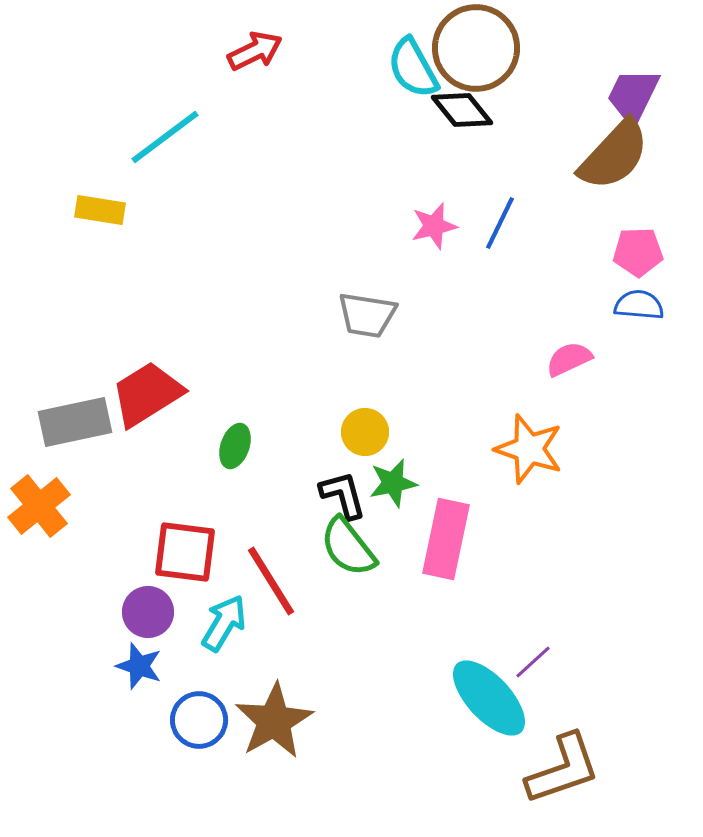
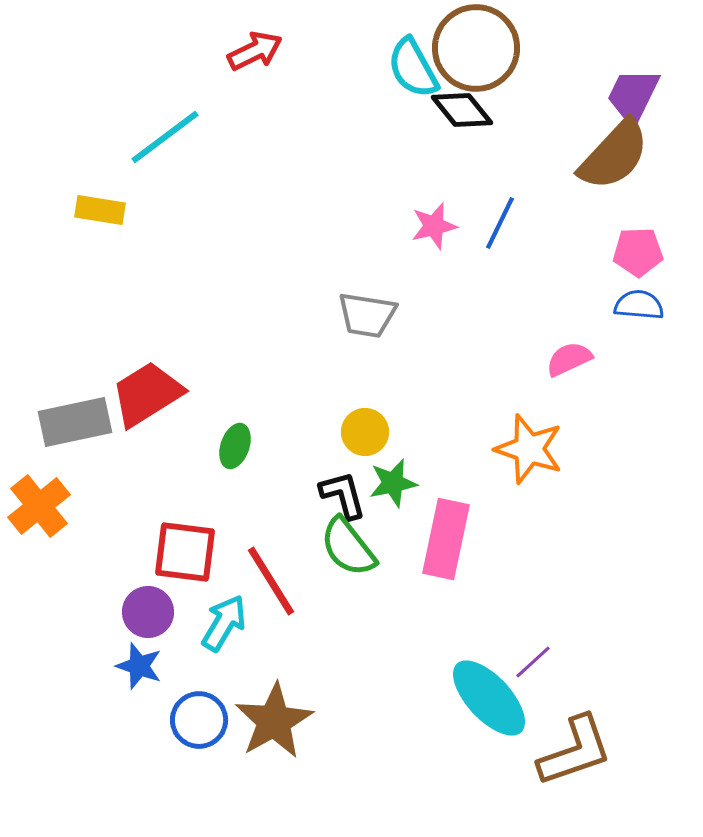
brown L-shape: moved 12 px right, 18 px up
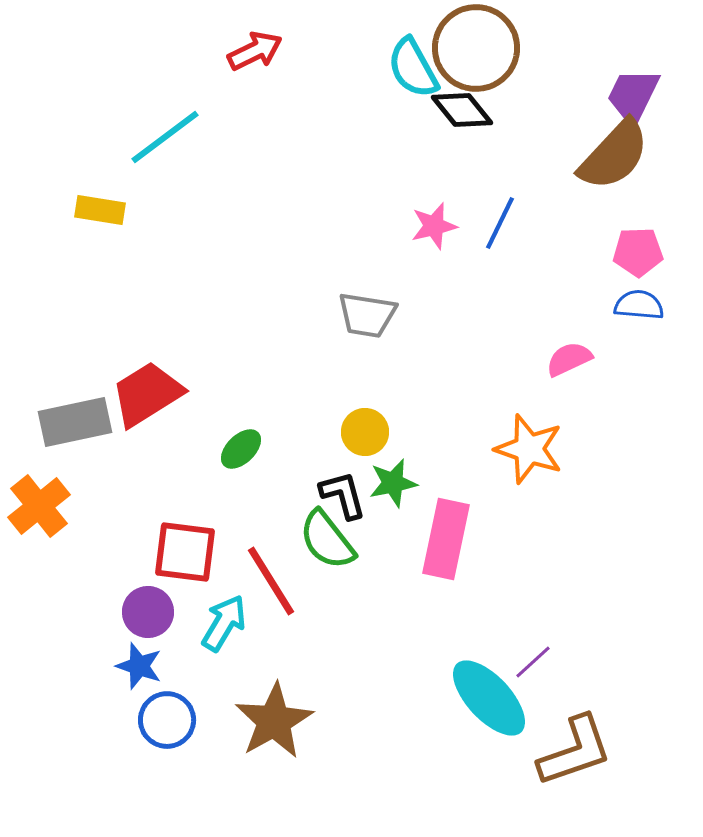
green ellipse: moved 6 px right, 3 px down; rotated 27 degrees clockwise
green semicircle: moved 21 px left, 7 px up
blue circle: moved 32 px left
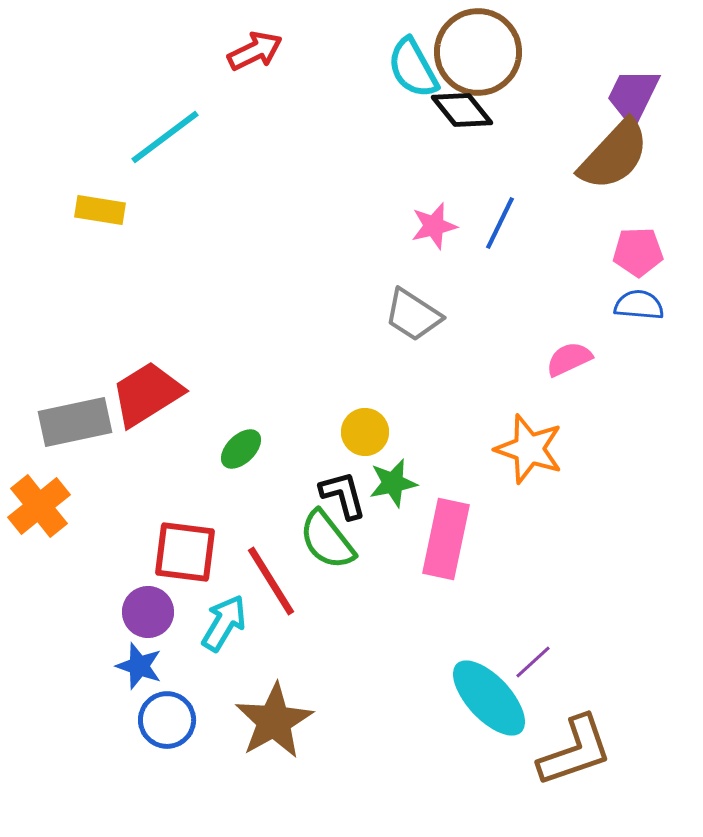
brown circle: moved 2 px right, 4 px down
gray trapezoid: moved 46 px right; rotated 24 degrees clockwise
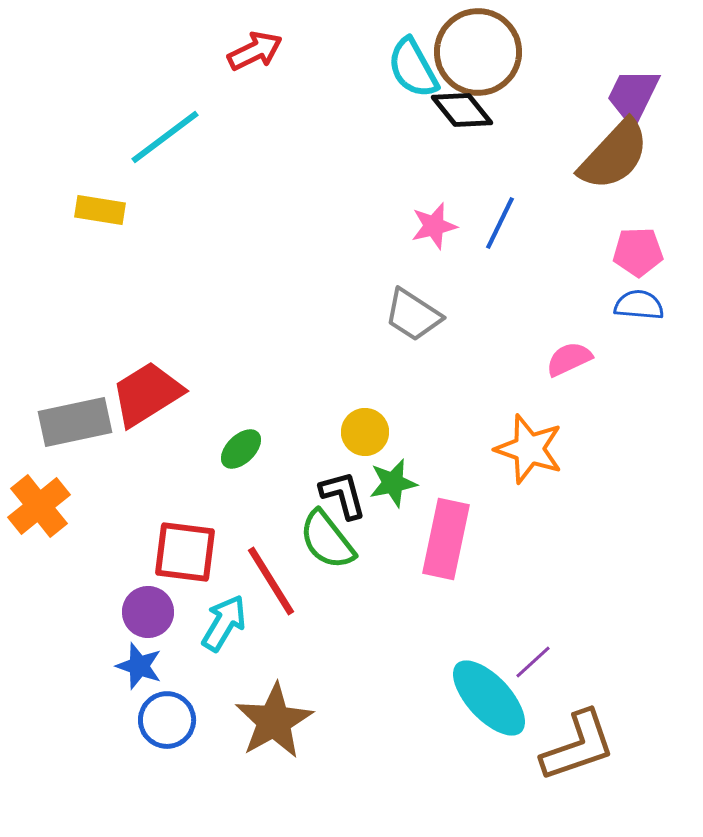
brown L-shape: moved 3 px right, 5 px up
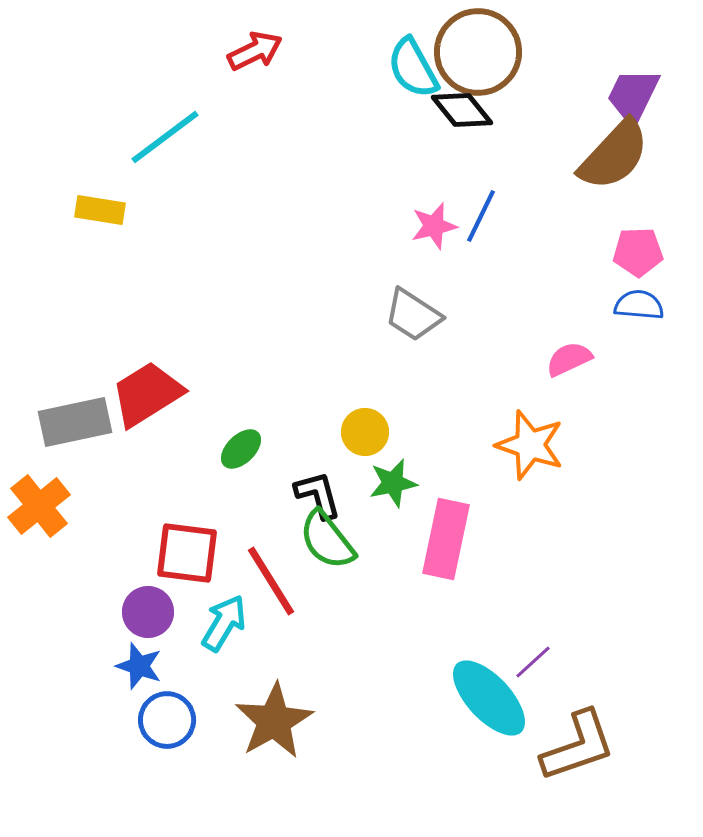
blue line: moved 19 px left, 7 px up
orange star: moved 1 px right, 4 px up
black L-shape: moved 25 px left
red square: moved 2 px right, 1 px down
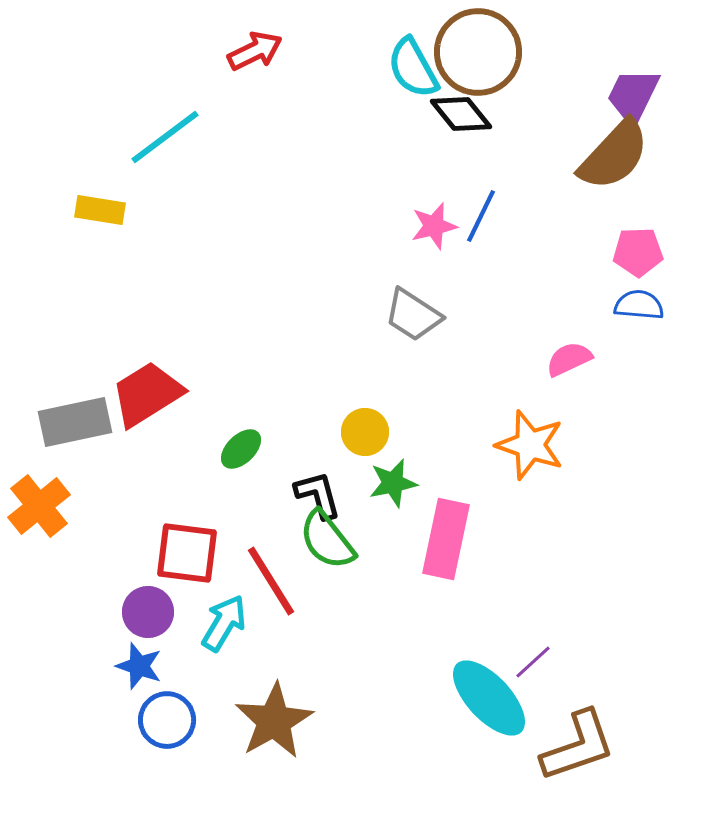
black diamond: moved 1 px left, 4 px down
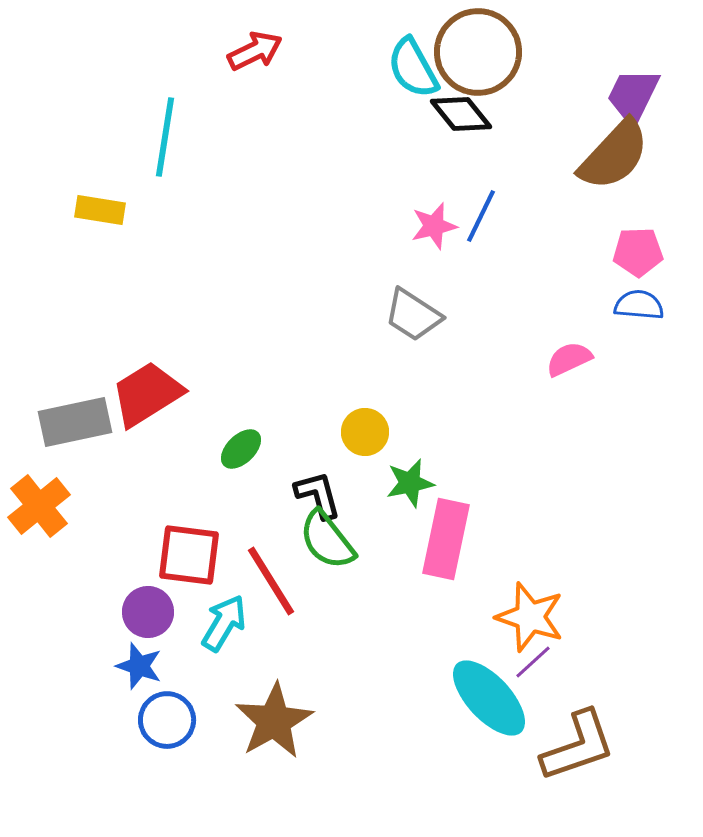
cyan line: rotated 44 degrees counterclockwise
orange star: moved 172 px down
green star: moved 17 px right
red square: moved 2 px right, 2 px down
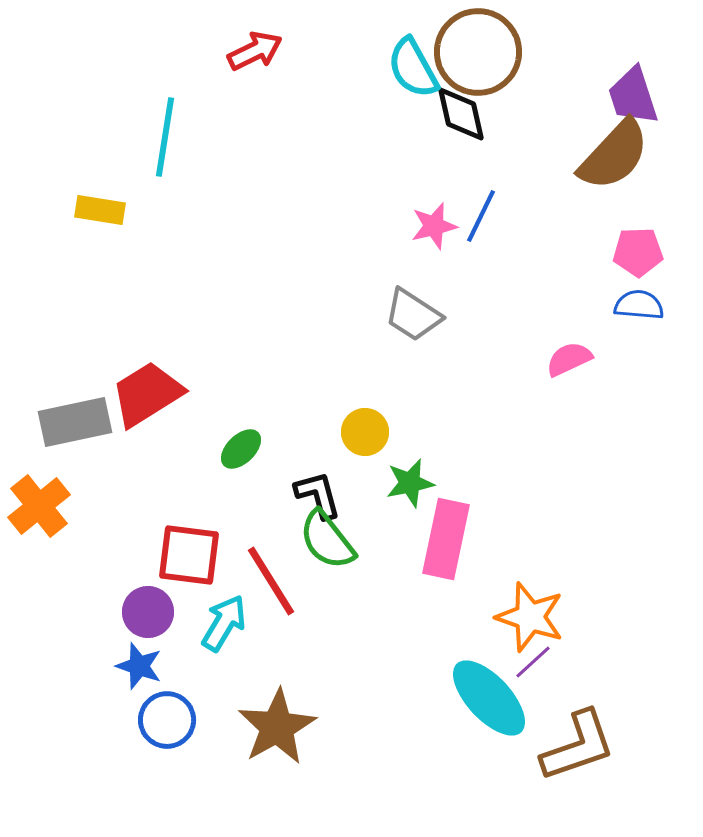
purple trapezoid: rotated 44 degrees counterclockwise
black diamond: rotated 26 degrees clockwise
brown star: moved 3 px right, 6 px down
